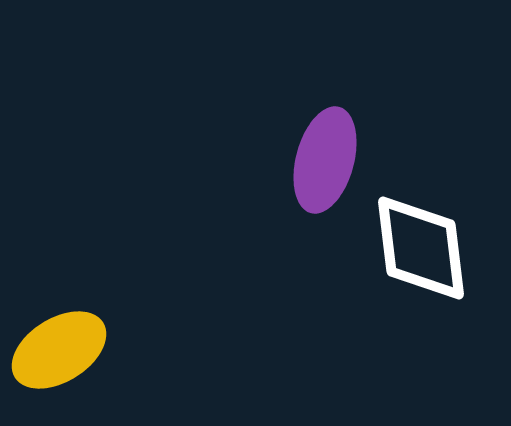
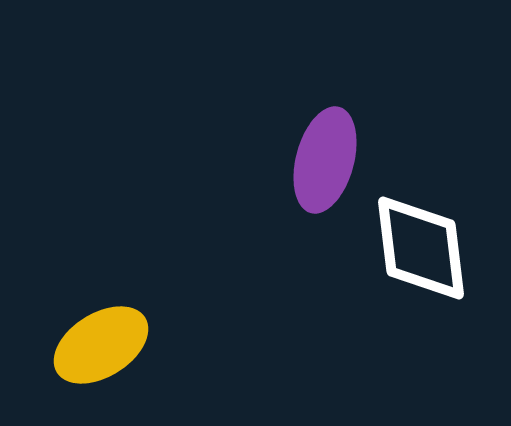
yellow ellipse: moved 42 px right, 5 px up
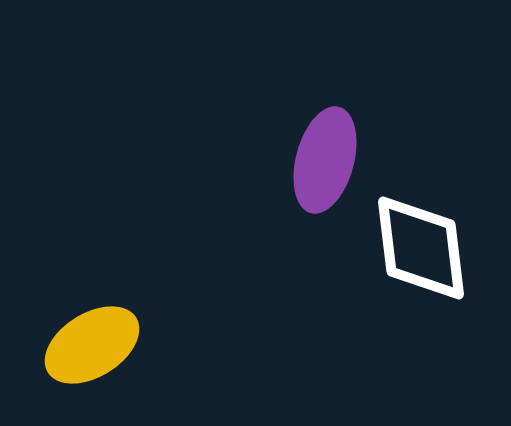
yellow ellipse: moved 9 px left
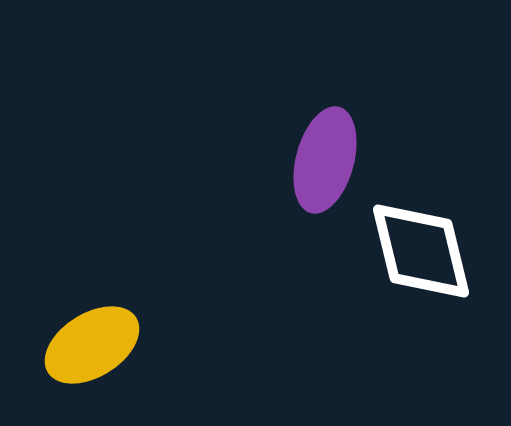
white diamond: moved 3 px down; rotated 7 degrees counterclockwise
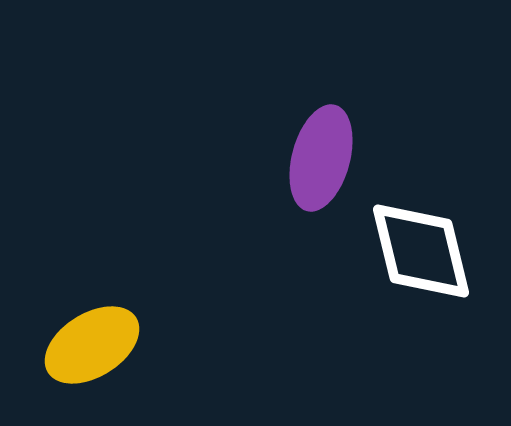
purple ellipse: moved 4 px left, 2 px up
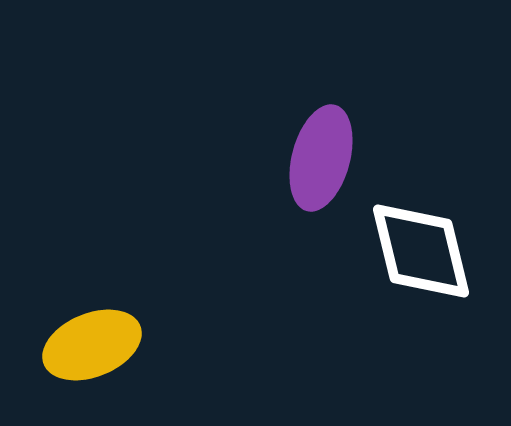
yellow ellipse: rotated 10 degrees clockwise
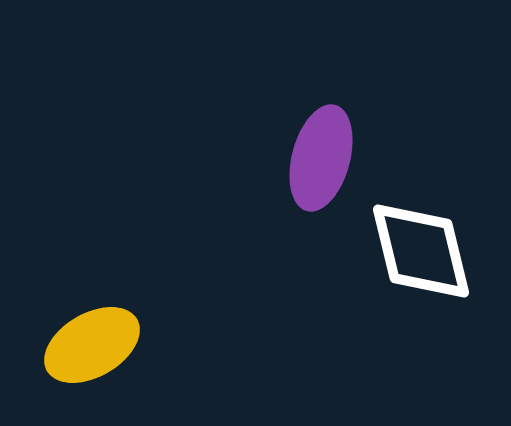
yellow ellipse: rotated 8 degrees counterclockwise
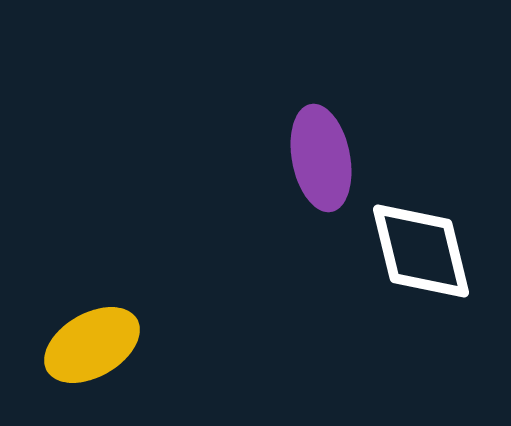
purple ellipse: rotated 26 degrees counterclockwise
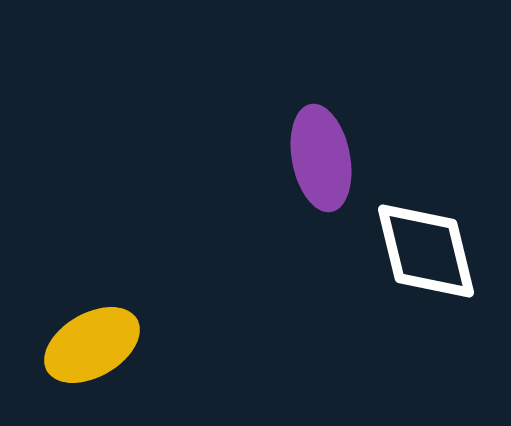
white diamond: moved 5 px right
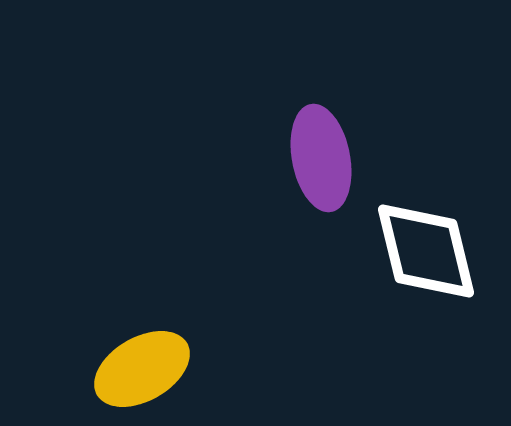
yellow ellipse: moved 50 px right, 24 px down
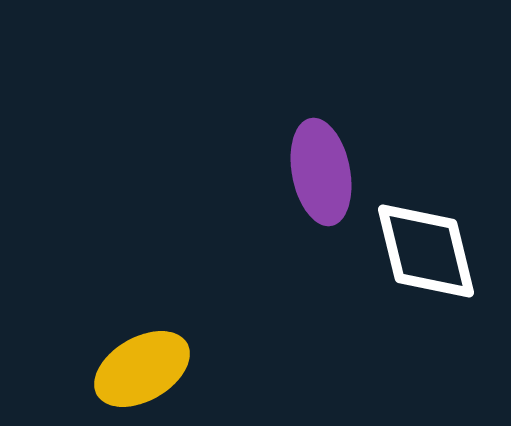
purple ellipse: moved 14 px down
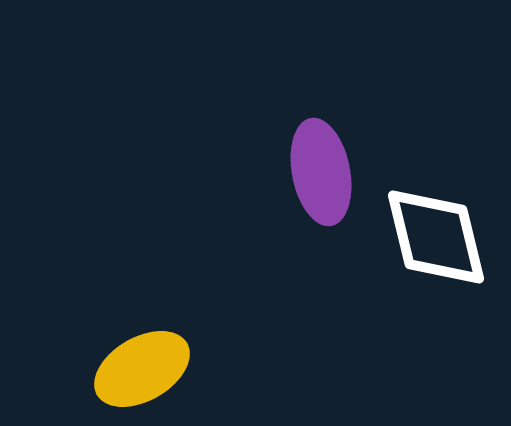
white diamond: moved 10 px right, 14 px up
